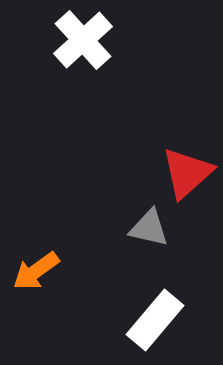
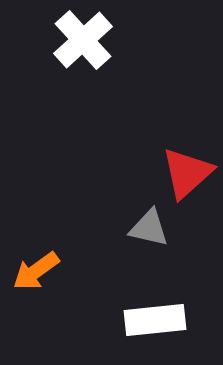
white rectangle: rotated 44 degrees clockwise
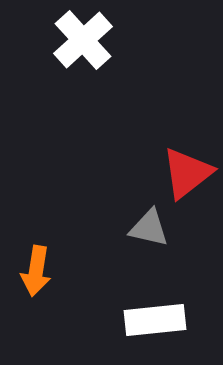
red triangle: rotated 4 degrees clockwise
orange arrow: rotated 45 degrees counterclockwise
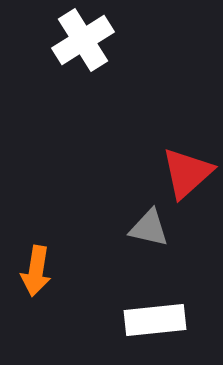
white cross: rotated 10 degrees clockwise
red triangle: rotated 4 degrees counterclockwise
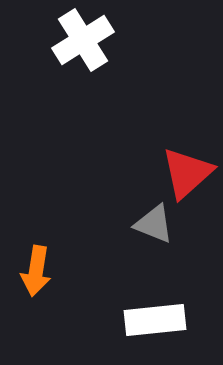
gray triangle: moved 5 px right, 4 px up; rotated 9 degrees clockwise
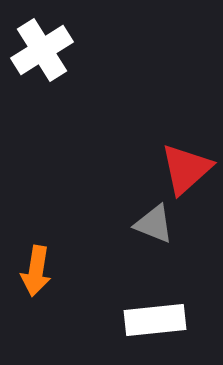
white cross: moved 41 px left, 10 px down
red triangle: moved 1 px left, 4 px up
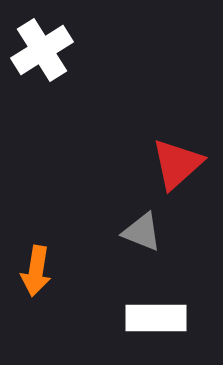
red triangle: moved 9 px left, 5 px up
gray triangle: moved 12 px left, 8 px down
white rectangle: moved 1 px right, 2 px up; rotated 6 degrees clockwise
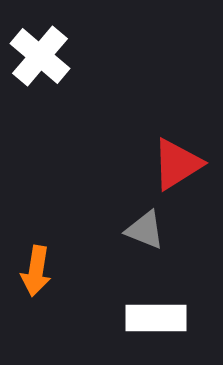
white cross: moved 2 px left, 6 px down; rotated 18 degrees counterclockwise
red triangle: rotated 10 degrees clockwise
gray triangle: moved 3 px right, 2 px up
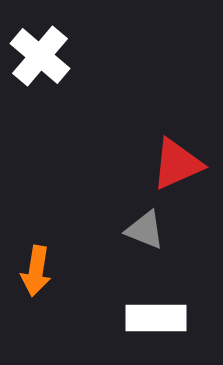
red triangle: rotated 8 degrees clockwise
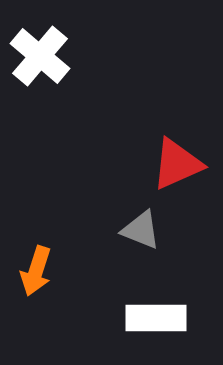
gray triangle: moved 4 px left
orange arrow: rotated 9 degrees clockwise
